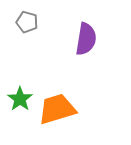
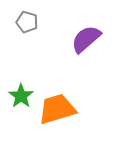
purple semicircle: rotated 140 degrees counterclockwise
green star: moved 1 px right, 3 px up
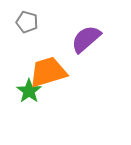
green star: moved 8 px right, 5 px up
orange trapezoid: moved 9 px left, 37 px up
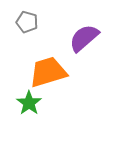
purple semicircle: moved 2 px left, 1 px up
green star: moved 12 px down
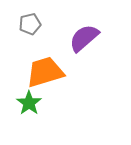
gray pentagon: moved 3 px right, 2 px down; rotated 30 degrees counterclockwise
orange trapezoid: moved 3 px left
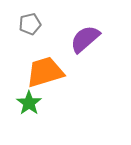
purple semicircle: moved 1 px right, 1 px down
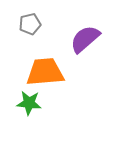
orange trapezoid: rotated 12 degrees clockwise
green star: rotated 30 degrees counterclockwise
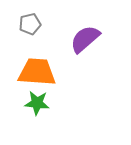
orange trapezoid: moved 8 px left; rotated 9 degrees clockwise
green star: moved 8 px right
